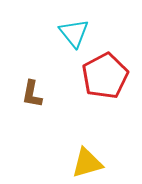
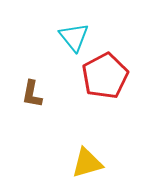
cyan triangle: moved 4 px down
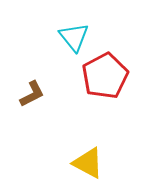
brown L-shape: rotated 128 degrees counterclockwise
yellow triangle: moved 1 px right; rotated 44 degrees clockwise
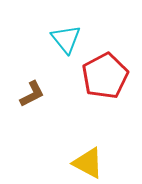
cyan triangle: moved 8 px left, 2 px down
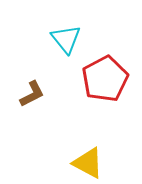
red pentagon: moved 3 px down
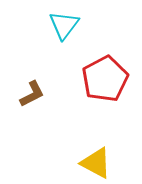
cyan triangle: moved 2 px left, 14 px up; rotated 16 degrees clockwise
yellow triangle: moved 8 px right
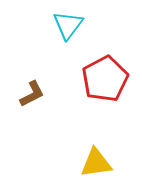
cyan triangle: moved 4 px right
yellow triangle: rotated 36 degrees counterclockwise
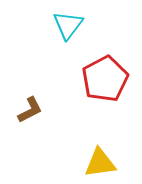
brown L-shape: moved 2 px left, 16 px down
yellow triangle: moved 4 px right
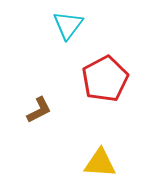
brown L-shape: moved 9 px right
yellow triangle: rotated 12 degrees clockwise
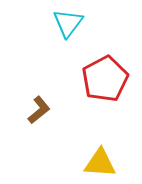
cyan triangle: moved 2 px up
brown L-shape: rotated 12 degrees counterclockwise
